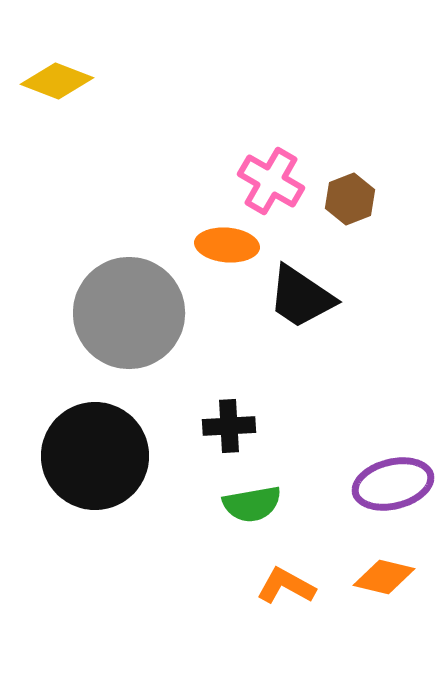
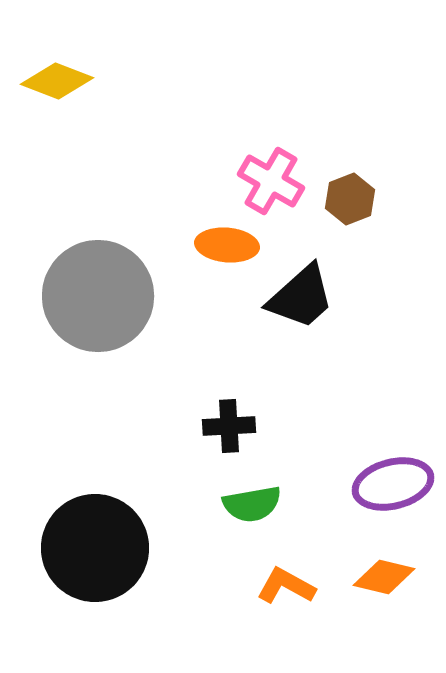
black trapezoid: rotated 76 degrees counterclockwise
gray circle: moved 31 px left, 17 px up
black circle: moved 92 px down
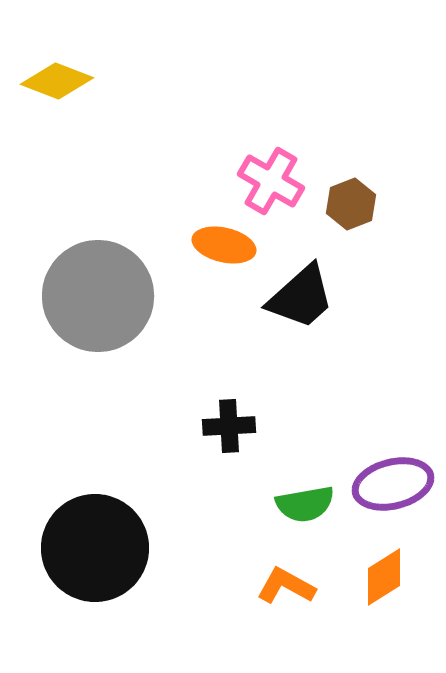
brown hexagon: moved 1 px right, 5 px down
orange ellipse: moved 3 px left; rotated 8 degrees clockwise
green semicircle: moved 53 px right
orange diamond: rotated 46 degrees counterclockwise
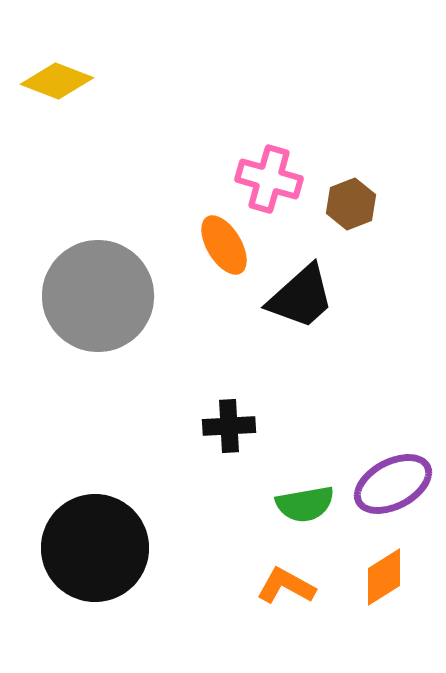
pink cross: moved 2 px left, 2 px up; rotated 14 degrees counterclockwise
orange ellipse: rotated 46 degrees clockwise
purple ellipse: rotated 14 degrees counterclockwise
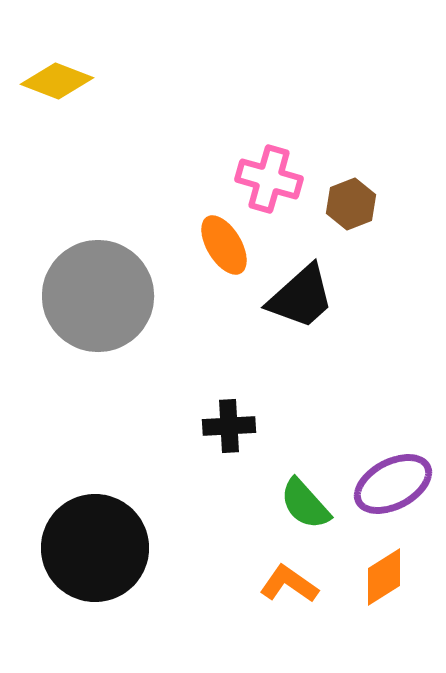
green semicircle: rotated 58 degrees clockwise
orange L-shape: moved 3 px right, 2 px up; rotated 6 degrees clockwise
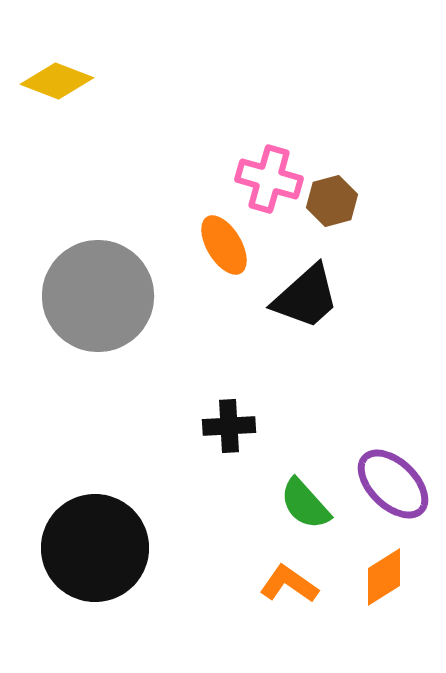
brown hexagon: moved 19 px left, 3 px up; rotated 6 degrees clockwise
black trapezoid: moved 5 px right
purple ellipse: rotated 72 degrees clockwise
